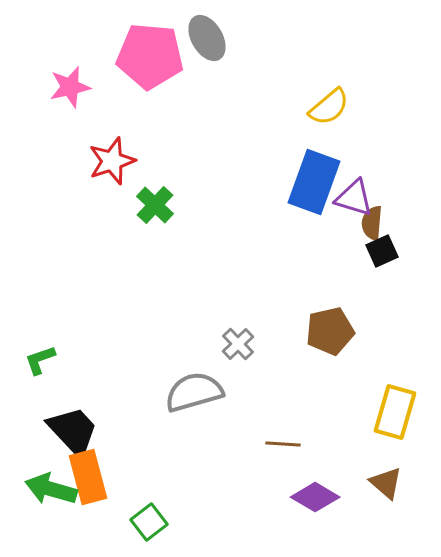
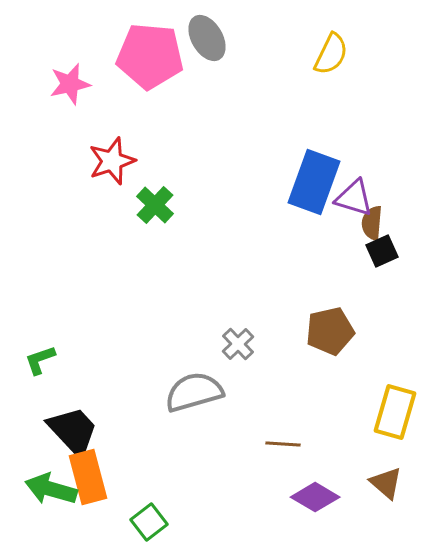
pink star: moved 3 px up
yellow semicircle: moved 2 px right, 53 px up; rotated 24 degrees counterclockwise
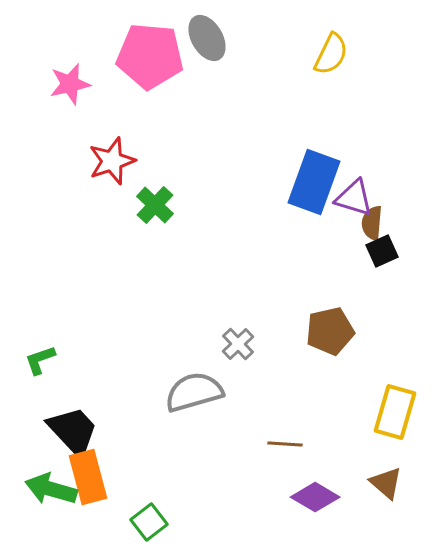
brown line: moved 2 px right
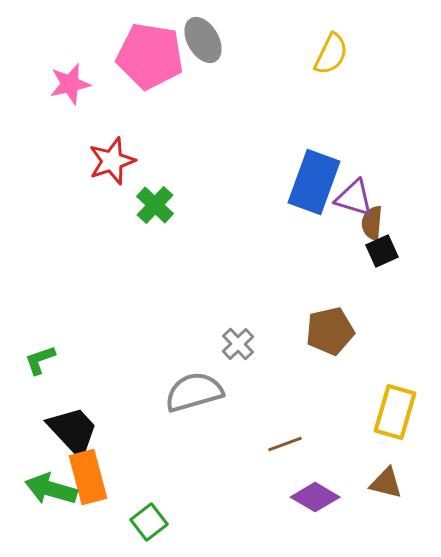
gray ellipse: moved 4 px left, 2 px down
pink pentagon: rotated 4 degrees clockwise
brown line: rotated 24 degrees counterclockwise
brown triangle: rotated 27 degrees counterclockwise
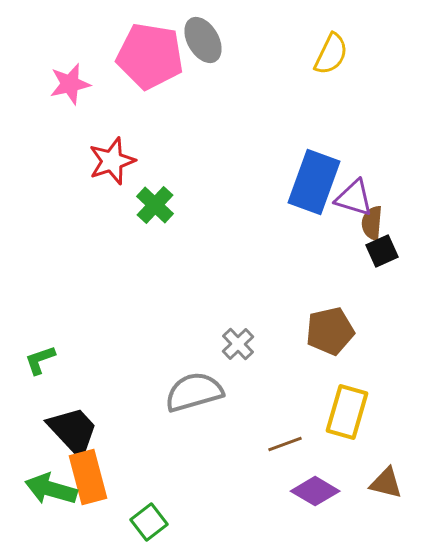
yellow rectangle: moved 48 px left
purple diamond: moved 6 px up
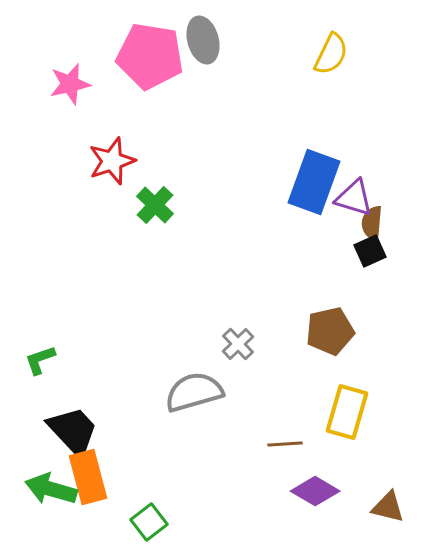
gray ellipse: rotated 15 degrees clockwise
black square: moved 12 px left
brown line: rotated 16 degrees clockwise
brown triangle: moved 2 px right, 24 px down
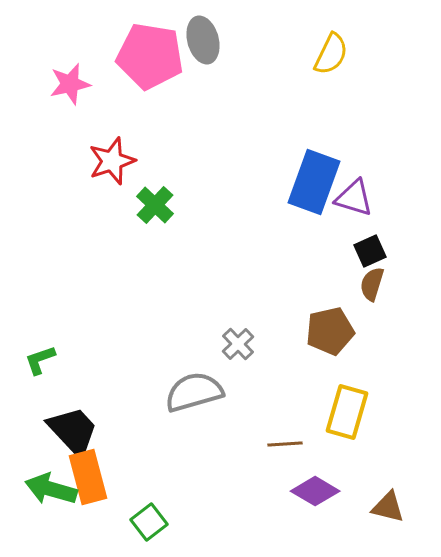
brown semicircle: moved 61 px down; rotated 12 degrees clockwise
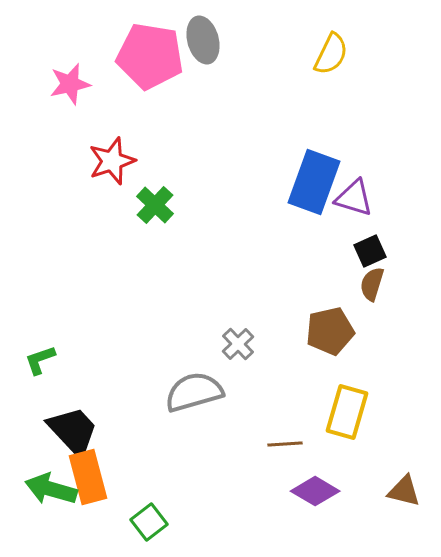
brown triangle: moved 16 px right, 16 px up
